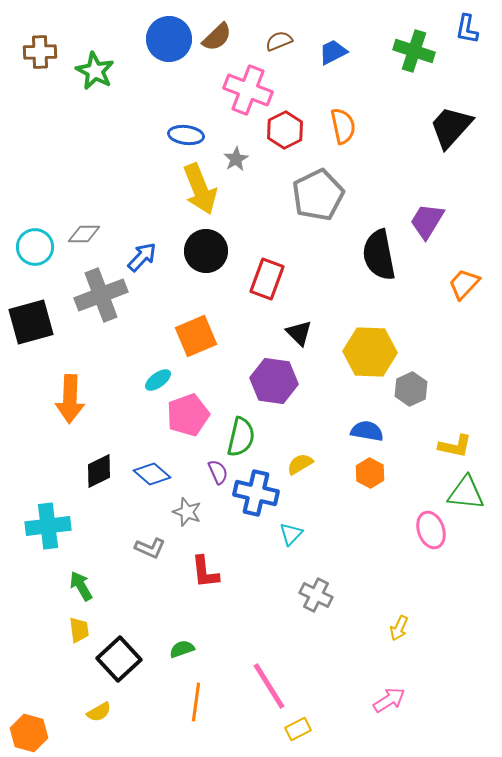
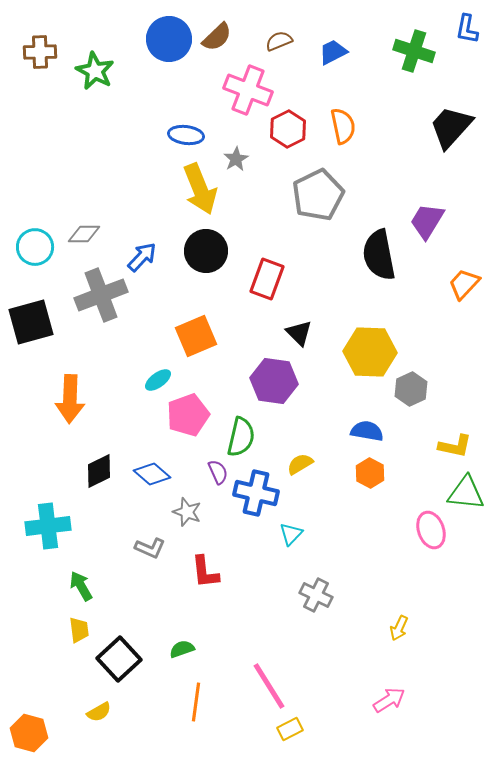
red hexagon at (285, 130): moved 3 px right, 1 px up
yellow rectangle at (298, 729): moved 8 px left
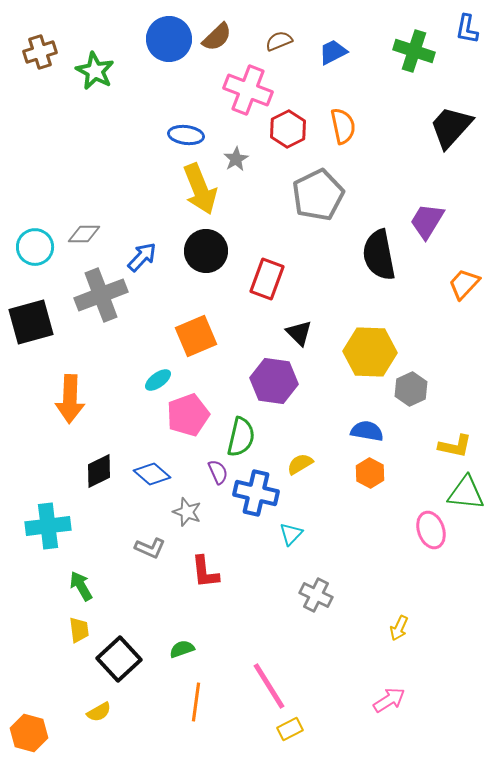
brown cross at (40, 52): rotated 16 degrees counterclockwise
